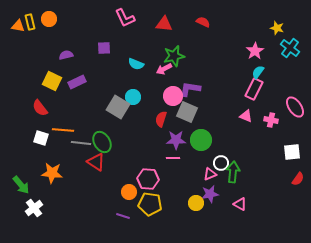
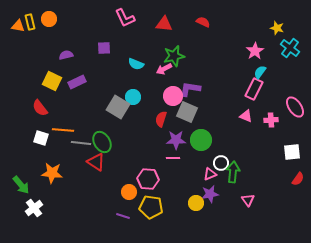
cyan semicircle at (258, 72): moved 2 px right
pink cross at (271, 120): rotated 16 degrees counterclockwise
yellow pentagon at (150, 204): moved 1 px right, 3 px down
pink triangle at (240, 204): moved 8 px right, 4 px up; rotated 24 degrees clockwise
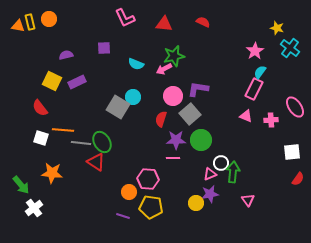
purple L-shape at (190, 89): moved 8 px right
gray square at (187, 112): moved 3 px right, 2 px down; rotated 25 degrees clockwise
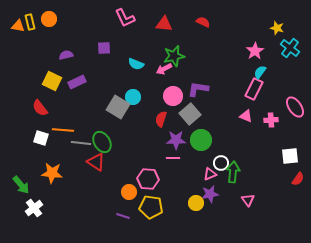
white square at (292, 152): moved 2 px left, 4 px down
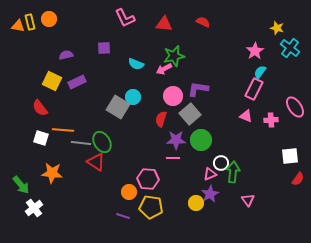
purple star at (210, 194): rotated 18 degrees counterclockwise
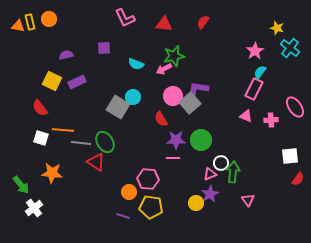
red semicircle at (203, 22): rotated 80 degrees counterclockwise
gray square at (190, 114): moved 11 px up
red semicircle at (161, 119): rotated 49 degrees counterclockwise
green ellipse at (102, 142): moved 3 px right
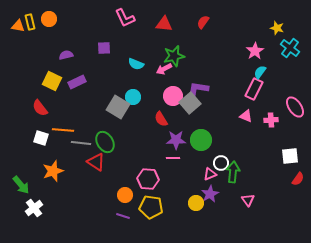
orange star at (52, 173): moved 1 px right, 2 px up; rotated 25 degrees counterclockwise
orange circle at (129, 192): moved 4 px left, 3 px down
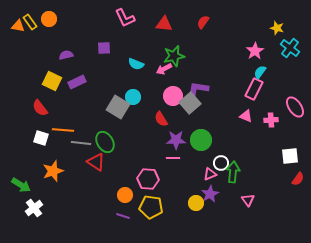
yellow rectangle at (30, 22): rotated 21 degrees counterclockwise
green arrow at (21, 185): rotated 18 degrees counterclockwise
